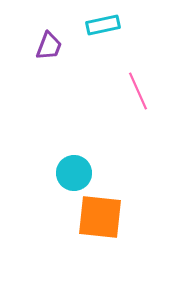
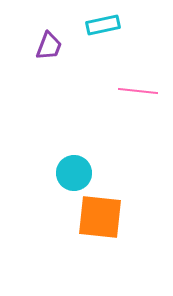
pink line: rotated 60 degrees counterclockwise
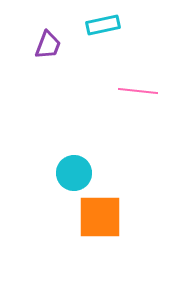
purple trapezoid: moved 1 px left, 1 px up
orange square: rotated 6 degrees counterclockwise
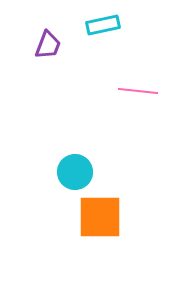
cyan circle: moved 1 px right, 1 px up
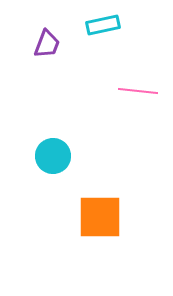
purple trapezoid: moved 1 px left, 1 px up
cyan circle: moved 22 px left, 16 px up
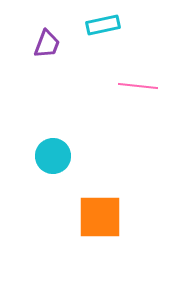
pink line: moved 5 px up
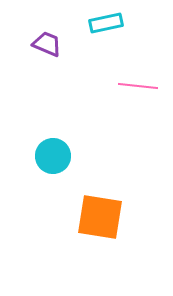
cyan rectangle: moved 3 px right, 2 px up
purple trapezoid: rotated 88 degrees counterclockwise
orange square: rotated 9 degrees clockwise
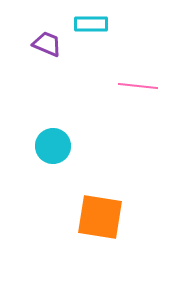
cyan rectangle: moved 15 px left, 1 px down; rotated 12 degrees clockwise
cyan circle: moved 10 px up
